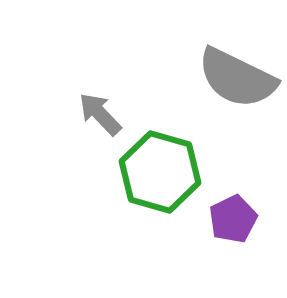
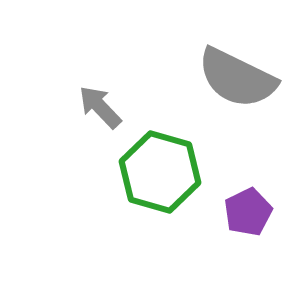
gray arrow: moved 7 px up
purple pentagon: moved 15 px right, 7 px up
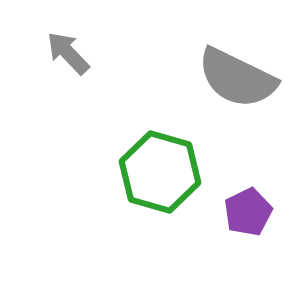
gray arrow: moved 32 px left, 54 px up
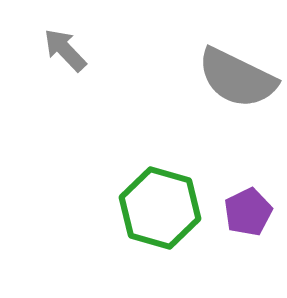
gray arrow: moved 3 px left, 3 px up
green hexagon: moved 36 px down
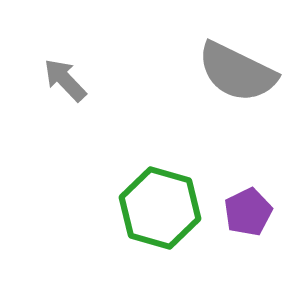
gray arrow: moved 30 px down
gray semicircle: moved 6 px up
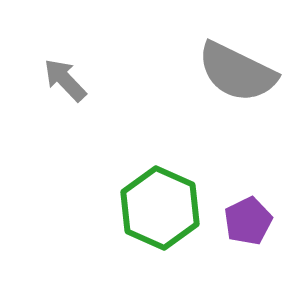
green hexagon: rotated 8 degrees clockwise
purple pentagon: moved 9 px down
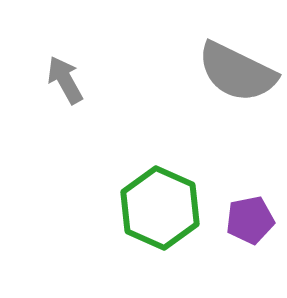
gray arrow: rotated 15 degrees clockwise
purple pentagon: moved 2 px right, 1 px up; rotated 15 degrees clockwise
